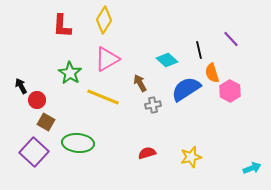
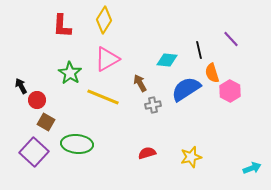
cyan diamond: rotated 35 degrees counterclockwise
green ellipse: moved 1 px left, 1 px down
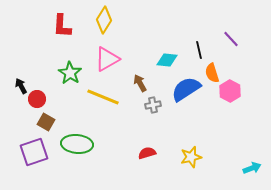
red circle: moved 1 px up
purple square: rotated 28 degrees clockwise
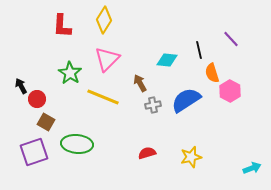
pink triangle: rotated 16 degrees counterclockwise
blue semicircle: moved 11 px down
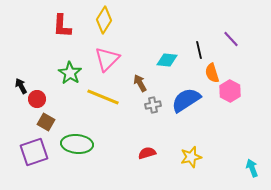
cyan arrow: rotated 90 degrees counterclockwise
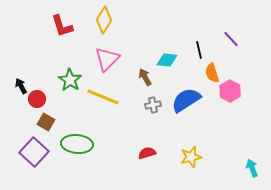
red L-shape: rotated 20 degrees counterclockwise
green star: moved 7 px down
brown arrow: moved 5 px right, 6 px up
purple square: rotated 28 degrees counterclockwise
